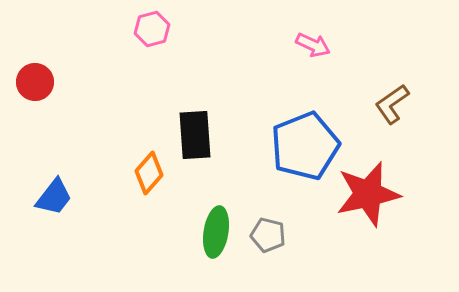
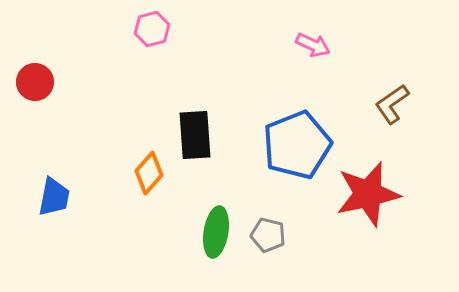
blue pentagon: moved 8 px left, 1 px up
blue trapezoid: rotated 27 degrees counterclockwise
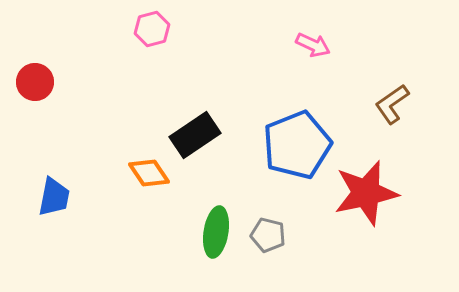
black rectangle: rotated 60 degrees clockwise
orange diamond: rotated 75 degrees counterclockwise
red star: moved 2 px left, 1 px up
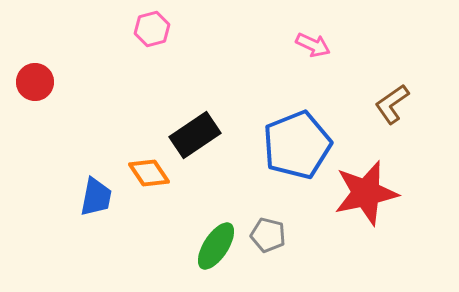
blue trapezoid: moved 42 px right
green ellipse: moved 14 px down; rotated 24 degrees clockwise
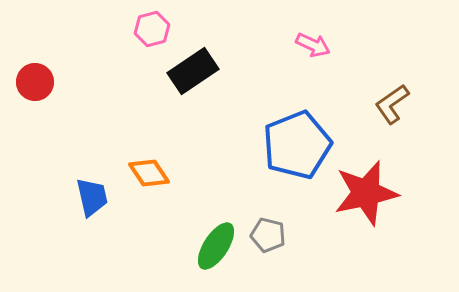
black rectangle: moved 2 px left, 64 px up
blue trapezoid: moved 4 px left; rotated 24 degrees counterclockwise
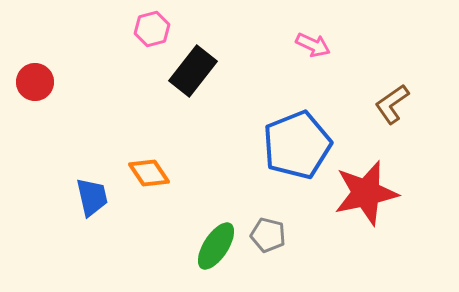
black rectangle: rotated 18 degrees counterclockwise
